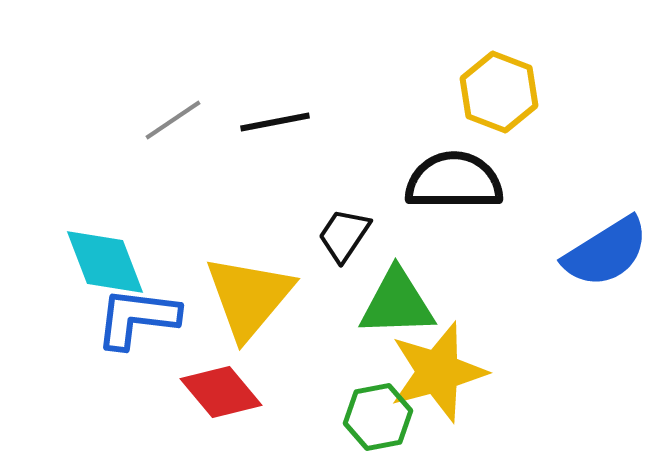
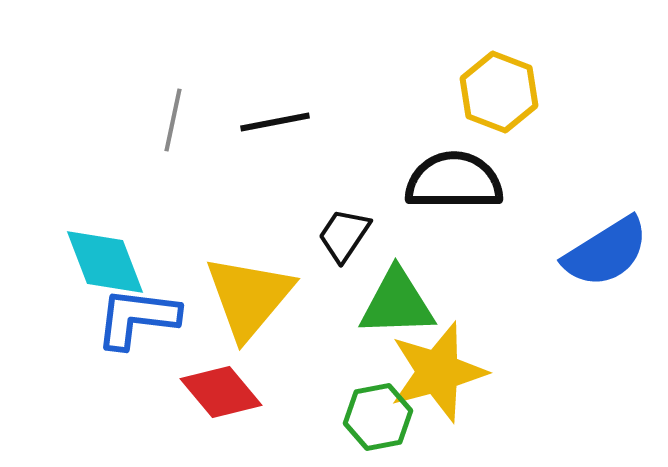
gray line: rotated 44 degrees counterclockwise
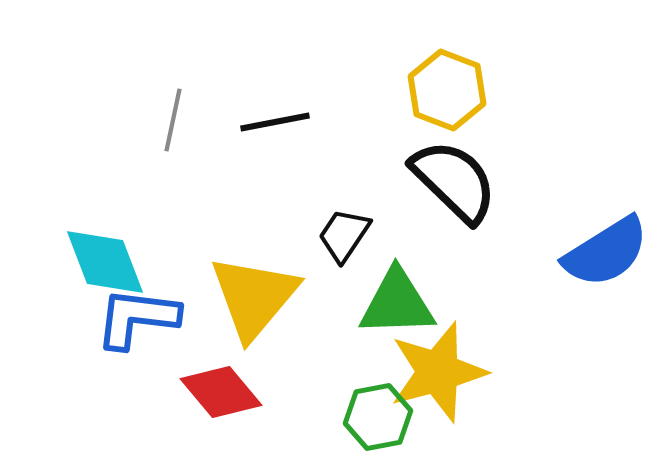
yellow hexagon: moved 52 px left, 2 px up
black semicircle: rotated 44 degrees clockwise
yellow triangle: moved 5 px right
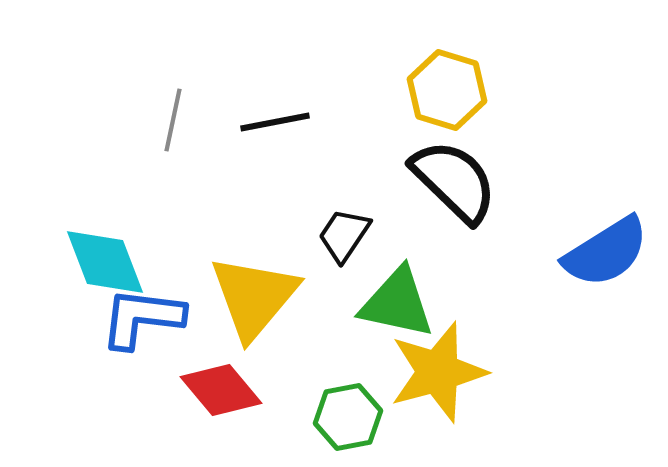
yellow hexagon: rotated 4 degrees counterclockwise
green triangle: rotated 14 degrees clockwise
blue L-shape: moved 5 px right
red diamond: moved 2 px up
green hexagon: moved 30 px left
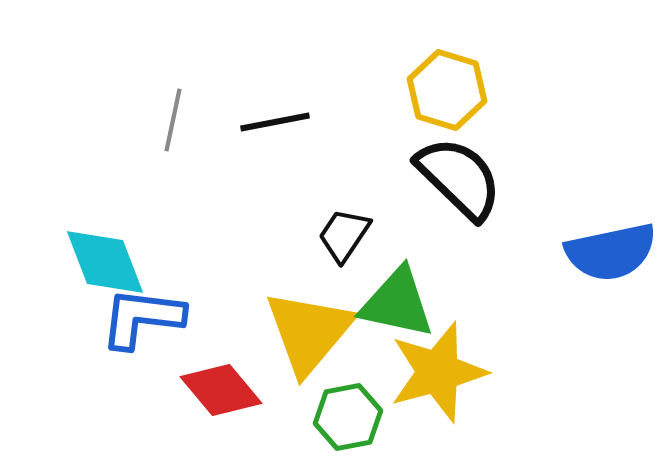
black semicircle: moved 5 px right, 3 px up
blue semicircle: moved 5 px right; rotated 20 degrees clockwise
yellow triangle: moved 55 px right, 35 px down
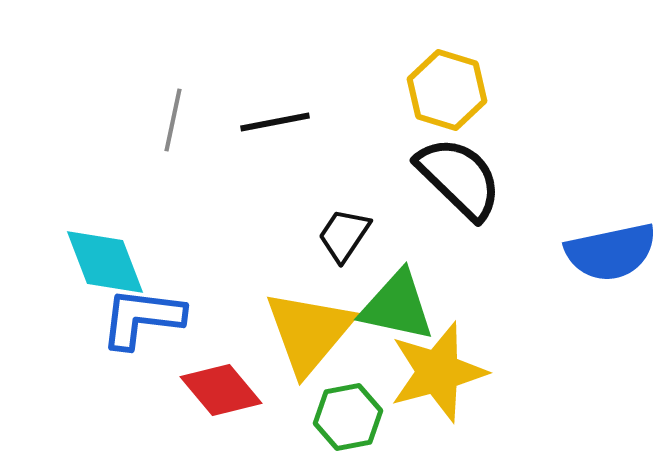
green triangle: moved 3 px down
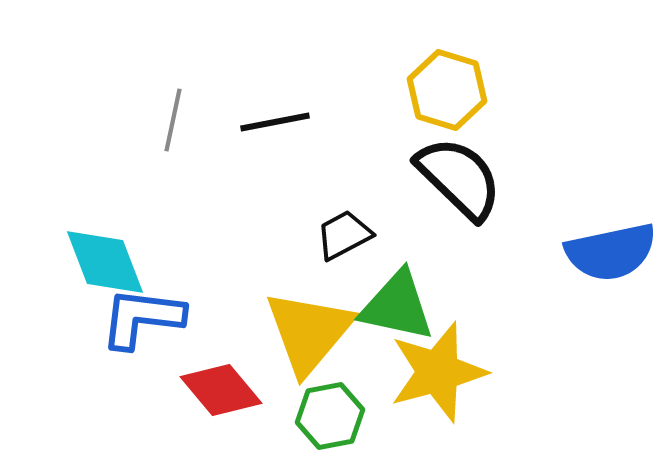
black trapezoid: rotated 28 degrees clockwise
green hexagon: moved 18 px left, 1 px up
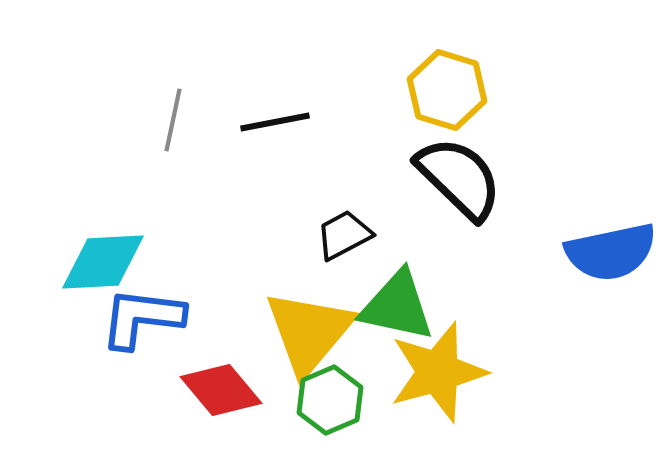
cyan diamond: moved 2 px left; rotated 72 degrees counterclockwise
green hexagon: moved 16 px up; rotated 12 degrees counterclockwise
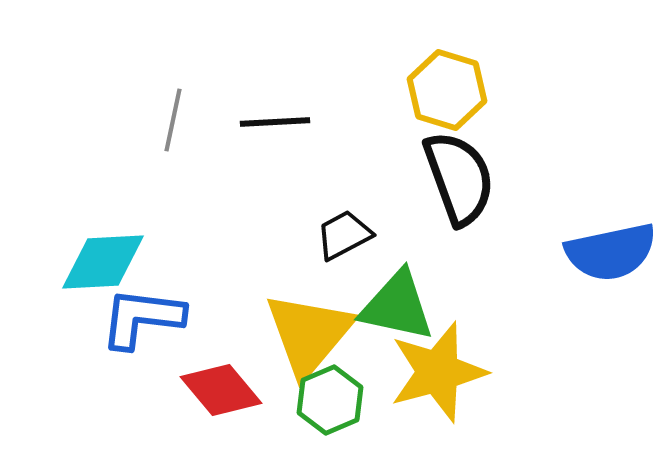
black line: rotated 8 degrees clockwise
black semicircle: rotated 26 degrees clockwise
yellow triangle: moved 2 px down
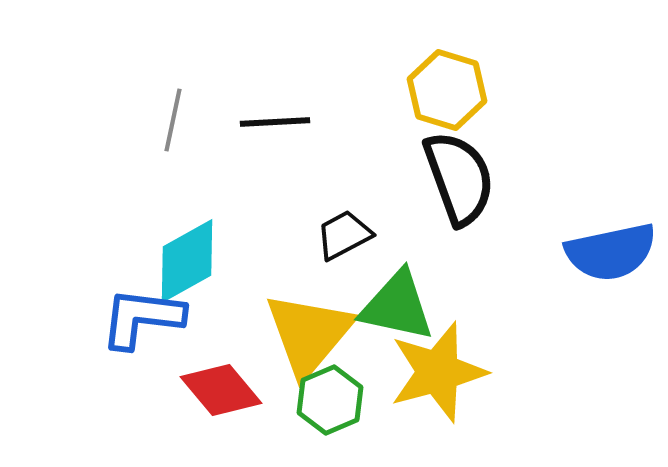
cyan diamond: moved 84 px right, 1 px up; rotated 26 degrees counterclockwise
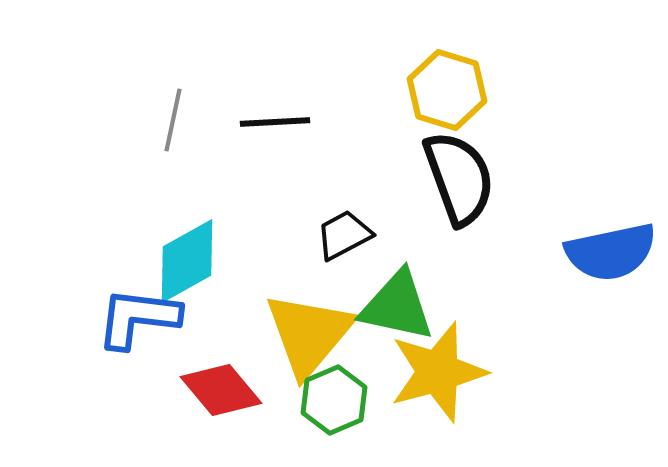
blue L-shape: moved 4 px left
green hexagon: moved 4 px right
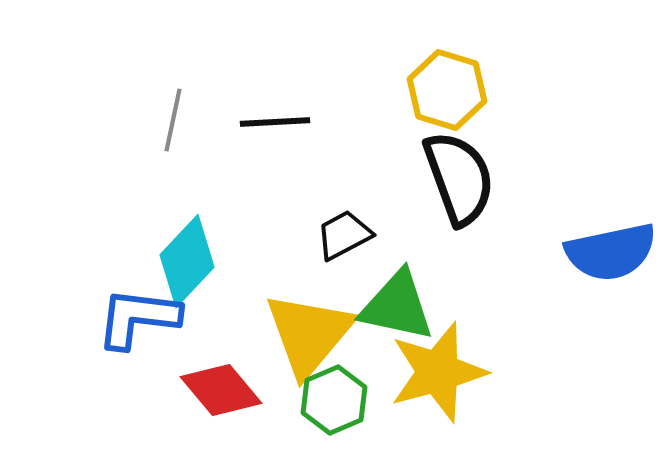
cyan diamond: rotated 18 degrees counterclockwise
